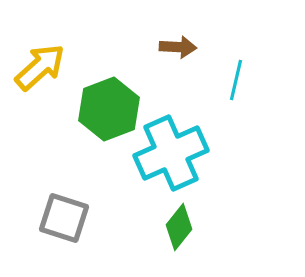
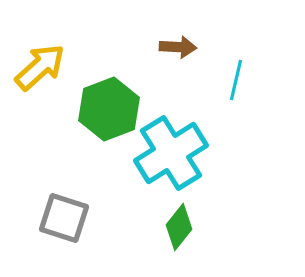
cyan cross: rotated 8 degrees counterclockwise
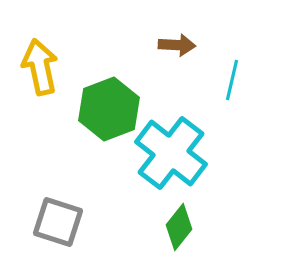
brown arrow: moved 1 px left, 2 px up
yellow arrow: rotated 60 degrees counterclockwise
cyan line: moved 4 px left
cyan cross: rotated 20 degrees counterclockwise
gray square: moved 6 px left, 4 px down
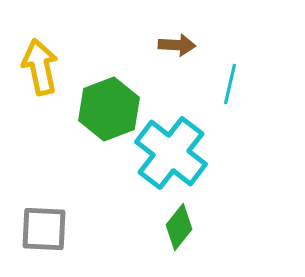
cyan line: moved 2 px left, 4 px down
gray square: moved 14 px left, 7 px down; rotated 15 degrees counterclockwise
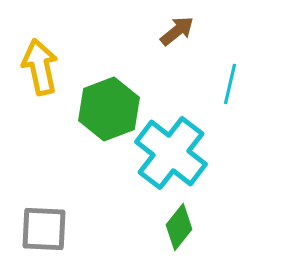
brown arrow: moved 14 px up; rotated 42 degrees counterclockwise
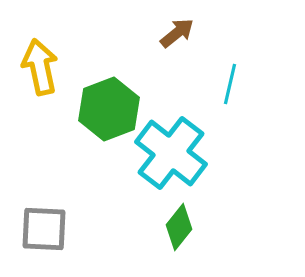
brown arrow: moved 2 px down
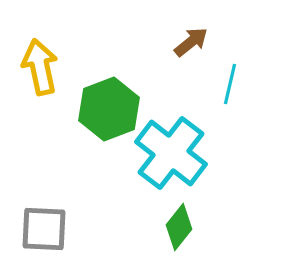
brown arrow: moved 14 px right, 9 px down
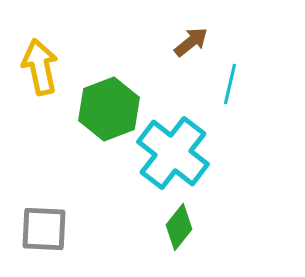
cyan cross: moved 2 px right
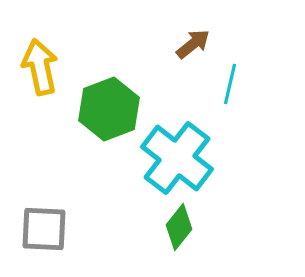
brown arrow: moved 2 px right, 2 px down
cyan cross: moved 4 px right, 5 px down
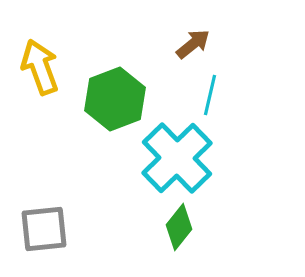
yellow arrow: rotated 8 degrees counterclockwise
cyan line: moved 20 px left, 11 px down
green hexagon: moved 6 px right, 10 px up
cyan cross: rotated 8 degrees clockwise
gray square: rotated 9 degrees counterclockwise
